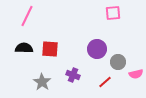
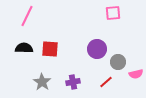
purple cross: moved 7 px down; rotated 32 degrees counterclockwise
red line: moved 1 px right
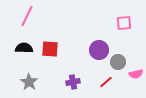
pink square: moved 11 px right, 10 px down
purple circle: moved 2 px right, 1 px down
gray star: moved 13 px left
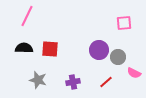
gray circle: moved 5 px up
pink semicircle: moved 2 px left, 1 px up; rotated 40 degrees clockwise
gray star: moved 9 px right, 2 px up; rotated 18 degrees counterclockwise
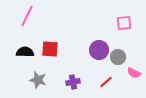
black semicircle: moved 1 px right, 4 px down
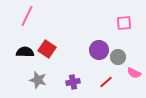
red square: moved 3 px left; rotated 30 degrees clockwise
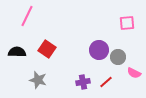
pink square: moved 3 px right
black semicircle: moved 8 px left
purple cross: moved 10 px right
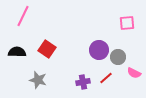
pink line: moved 4 px left
red line: moved 4 px up
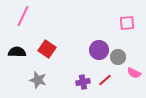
red line: moved 1 px left, 2 px down
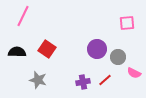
purple circle: moved 2 px left, 1 px up
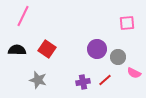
black semicircle: moved 2 px up
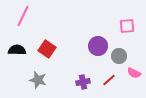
pink square: moved 3 px down
purple circle: moved 1 px right, 3 px up
gray circle: moved 1 px right, 1 px up
red line: moved 4 px right
